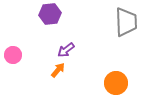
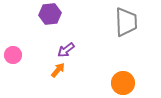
orange circle: moved 7 px right
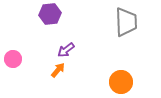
pink circle: moved 4 px down
orange circle: moved 2 px left, 1 px up
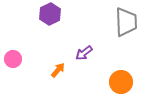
purple hexagon: rotated 20 degrees counterclockwise
purple arrow: moved 18 px right, 3 px down
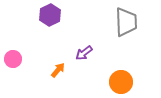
purple hexagon: moved 1 px down
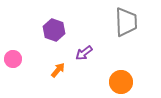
purple hexagon: moved 4 px right, 15 px down; rotated 15 degrees counterclockwise
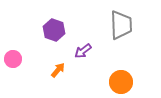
gray trapezoid: moved 5 px left, 3 px down
purple arrow: moved 1 px left, 2 px up
